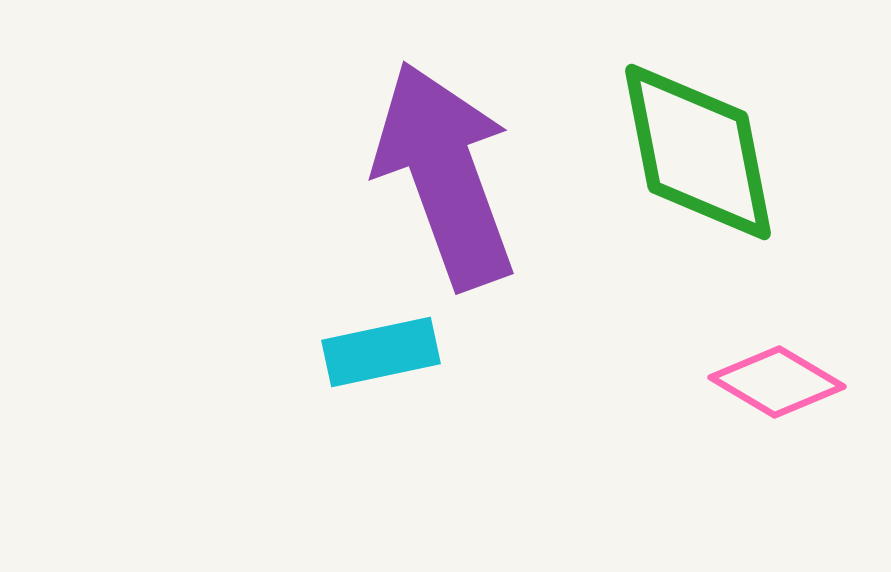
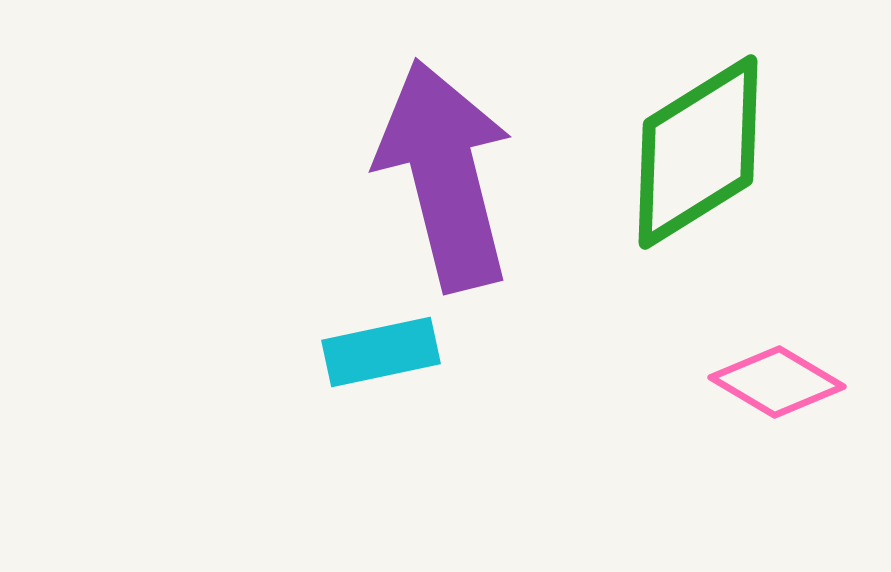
green diamond: rotated 69 degrees clockwise
purple arrow: rotated 6 degrees clockwise
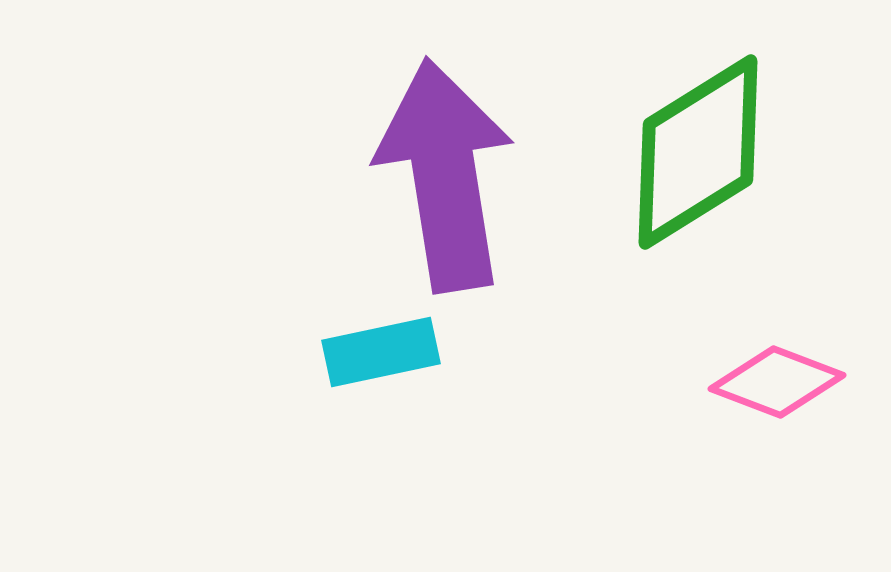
purple arrow: rotated 5 degrees clockwise
pink diamond: rotated 10 degrees counterclockwise
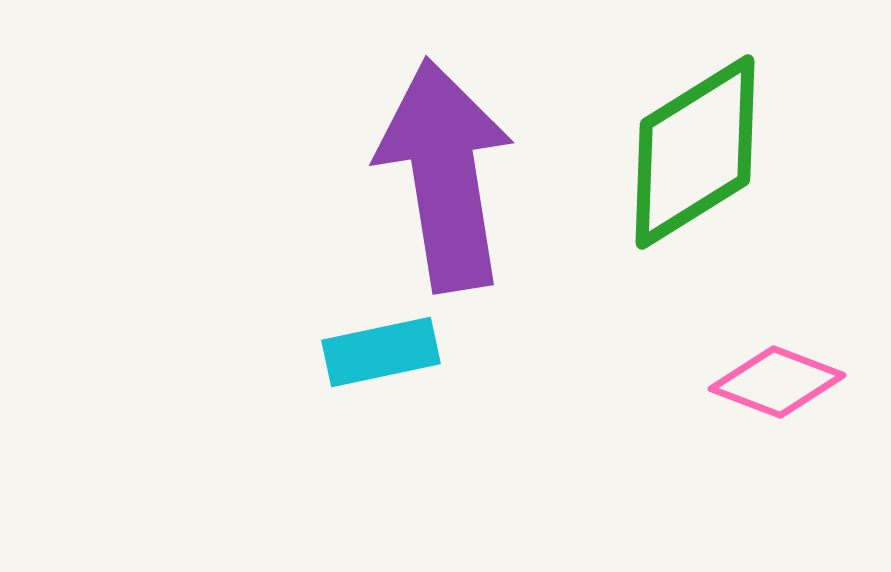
green diamond: moved 3 px left
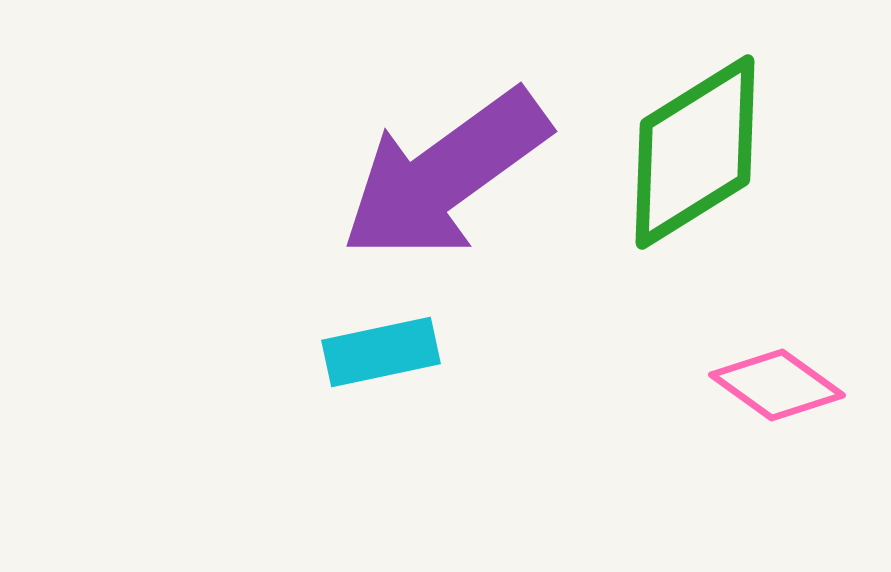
purple arrow: rotated 117 degrees counterclockwise
pink diamond: moved 3 px down; rotated 15 degrees clockwise
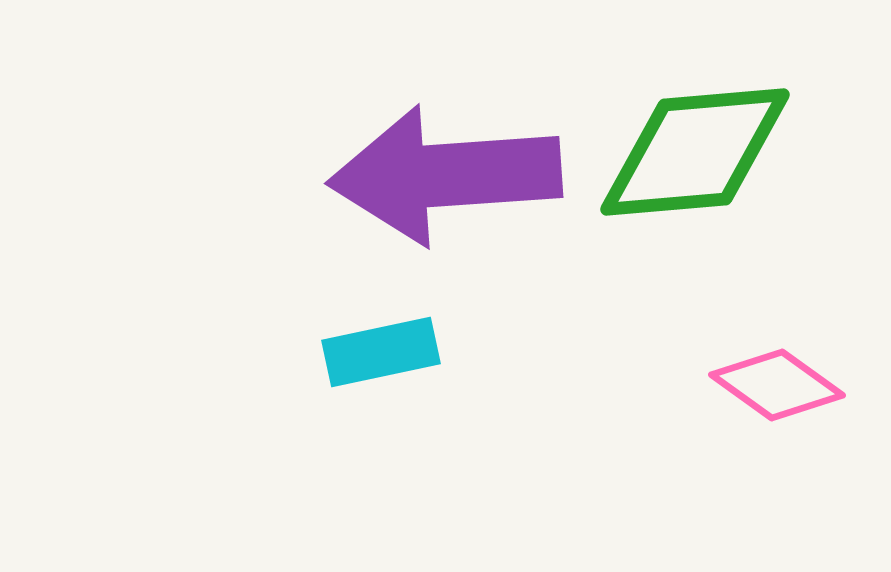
green diamond: rotated 27 degrees clockwise
purple arrow: rotated 32 degrees clockwise
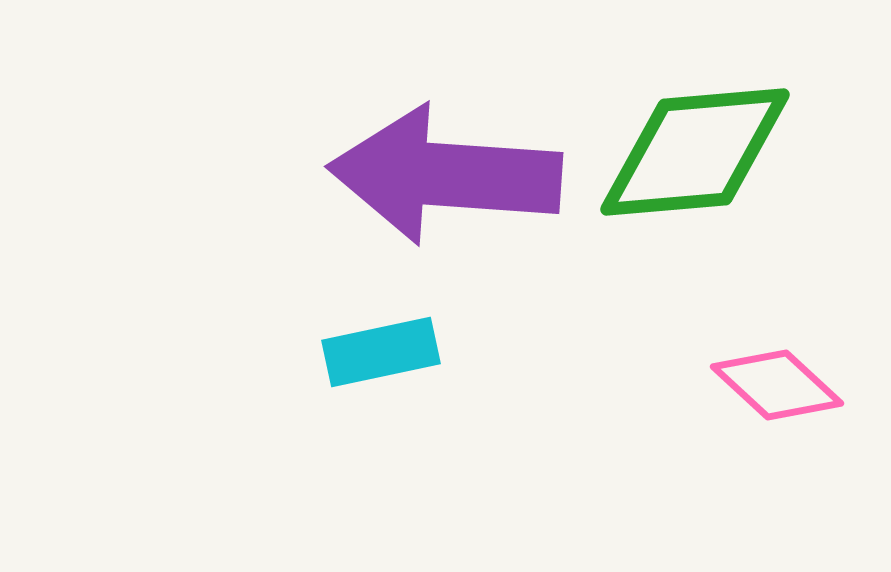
purple arrow: rotated 8 degrees clockwise
pink diamond: rotated 7 degrees clockwise
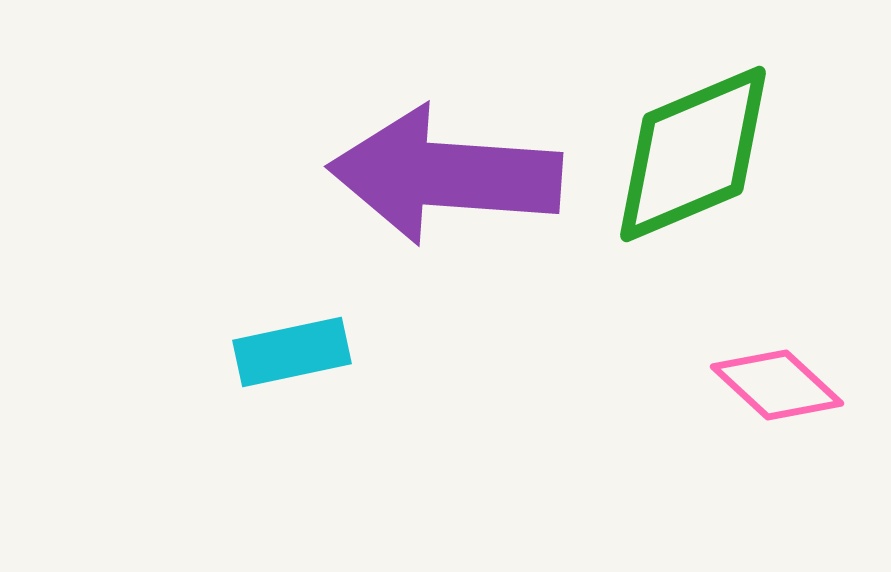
green diamond: moved 2 px left, 2 px down; rotated 18 degrees counterclockwise
cyan rectangle: moved 89 px left
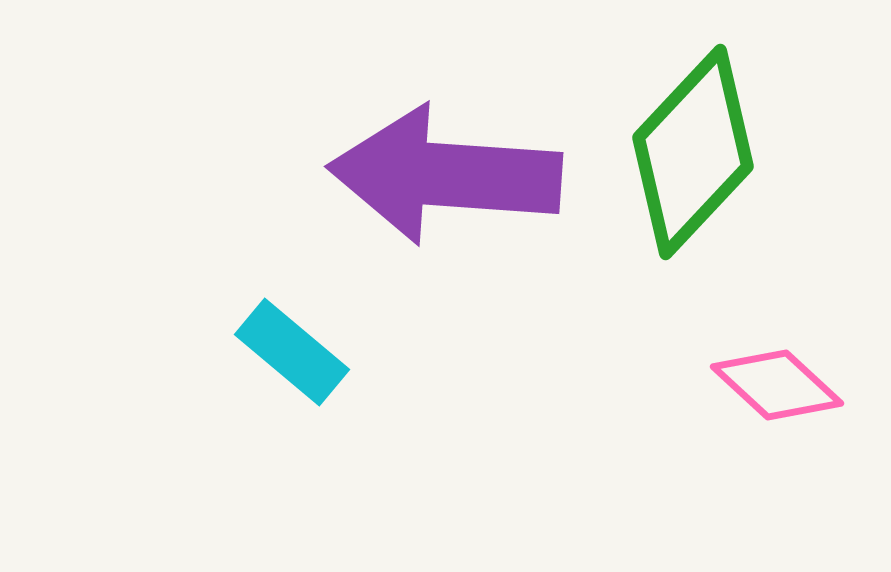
green diamond: moved 2 px up; rotated 24 degrees counterclockwise
cyan rectangle: rotated 52 degrees clockwise
